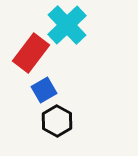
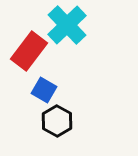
red rectangle: moved 2 px left, 2 px up
blue square: rotated 30 degrees counterclockwise
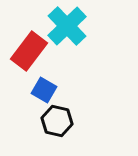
cyan cross: moved 1 px down
black hexagon: rotated 16 degrees counterclockwise
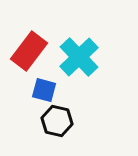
cyan cross: moved 12 px right, 31 px down
blue square: rotated 15 degrees counterclockwise
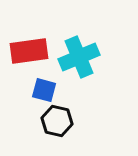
red rectangle: rotated 45 degrees clockwise
cyan cross: rotated 21 degrees clockwise
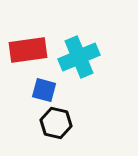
red rectangle: moved 1 px left, 1 px up
black hexagon: moved 1 px left, 2 px down
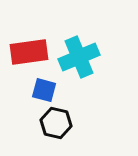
red rectangle: moved 1 px right, 2 px down
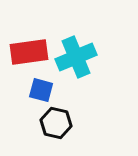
cyan cross: moved 3 px left
blue square: moved 3 px left
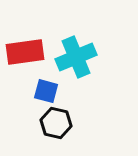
red rectangle: moved 4 px left
blue square: moved 5 px right, 1 px down
